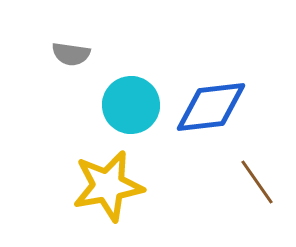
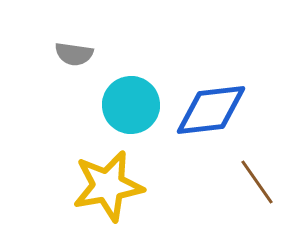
gray semicircle: moved 3 px right
blue diamond: moved 3 px down
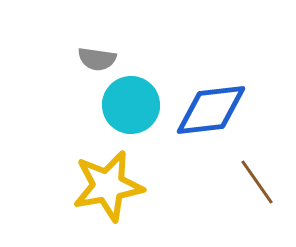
gray semicircle: moved 23 px right, 5 px down
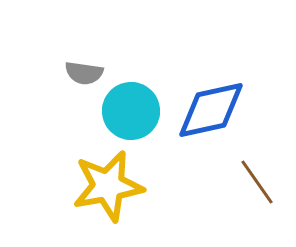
gray semicircle: moved 13 px left, 14 px down
cyan circle: moved 6 px down
blue diamond: rotated 6 degrees counterclockwise
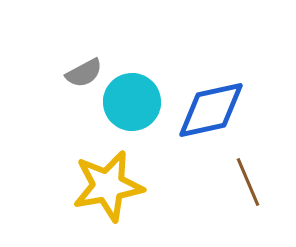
gray semicircle: rotated 36 degrees counterclockwise
cyan circle: moved 1 px right, 9 px up
brown line: moved 9 px left; rotated 12 degrees clockwise
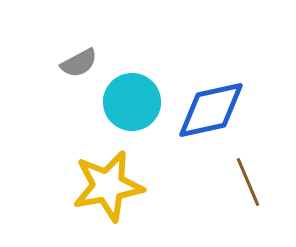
gray semicircle: moved 5 px left, 10 px up
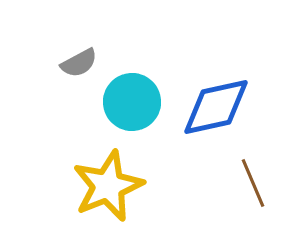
blue diamond: moved 5 px right, 3 px up
brown line: moved 5 px right, 1 px down
yellow star: rotated 12 degrees counterclockwise
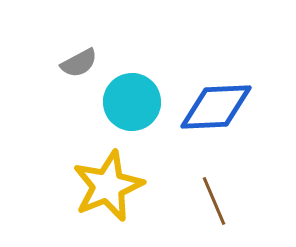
blue diamond: rotated 10 degrees clockwise
brown line: moved 39 px left, 18 px down
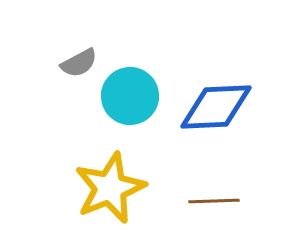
cyan circle: moved 2 px left, 6 px up
yellow star: moved 2 px right, 2 px down
brown line: rotated 69 degrees counterclockwise
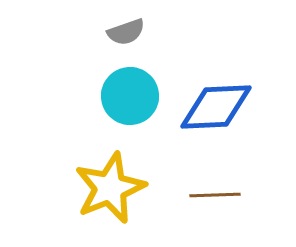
gray semicircle: moved 47 px right, 31 px up; rotated 9 degrees clockwise
brown line: moved 1 px right, 6 px up
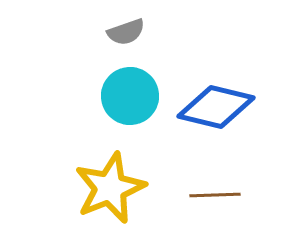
blue diamond: rotated 16 degrees clockwise
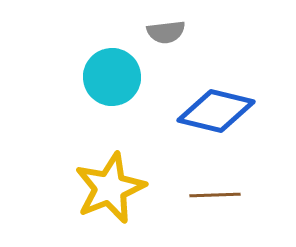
gray semicircle: moved 40 px right; rotated 12 degrees clockwise
cyan circle: moved 18 px left, 19 px up
blue diamond: moved 4 px down
